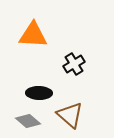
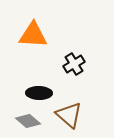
brown triangle: moved 1 px left
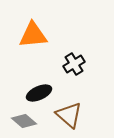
orange triangle: rotated 8 degrees counterclockwise
black ellipse: rotated 25 degrees counterclockwise
gray diamond: moved 4 px left
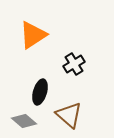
orange triangle: rotated 28 degrees counterclockwise
black ellipse: moved 1 px right, 1 px up; rotated 50 degrees counterclockwise
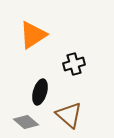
black cross: rotated 15 degrees clockwise
gray diamond: moved 2 px right, 1 px down
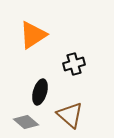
brown triangle: moved 1 px right
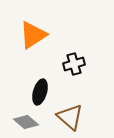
brown triangle: moved 2 px down
